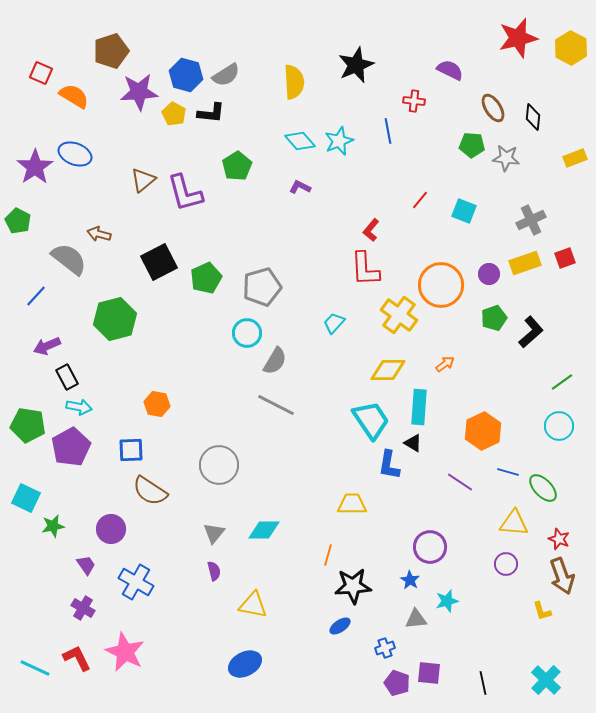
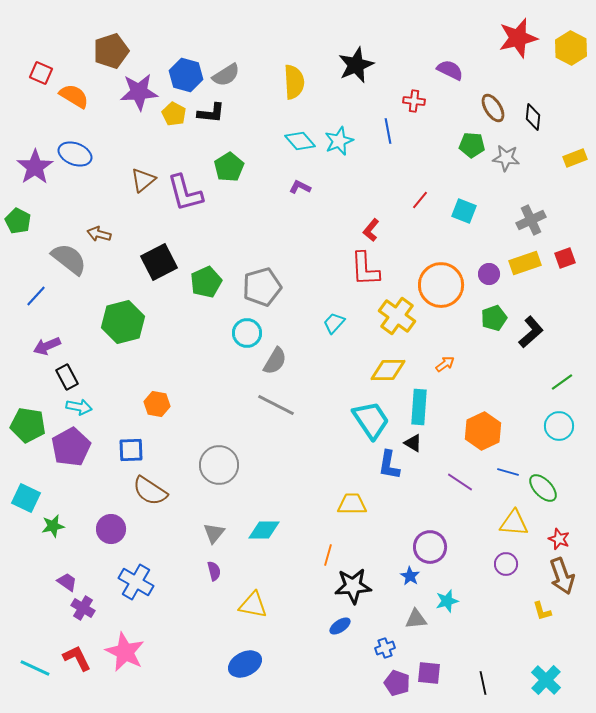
green pentagon at (237, 166): moved 8 px left, 1 px down
green pentagon at (206, 278): moved 4 px down
yellow cross at (399, 315): moved 2 px left, 1 px down
green hexagon at (115, 319): moved 8 px right, 3 px down
purple trapezoid at (86, 565): moved 19 px left, 17 px down; rotated 20 degrees counterclockwise
blue star at (410, 580): moved 4 px up
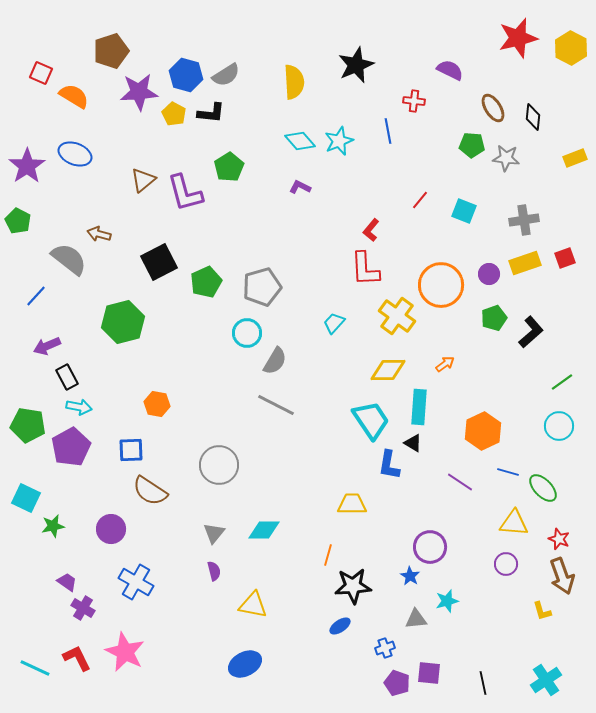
purple star at (35, 167): moved 8 px left, 1 px up
gray cross at (531, 220): moved 7 px left; rotated 16 degrees clockwise
cyan cross at (546, 680): rotated 12 degrees clockwise
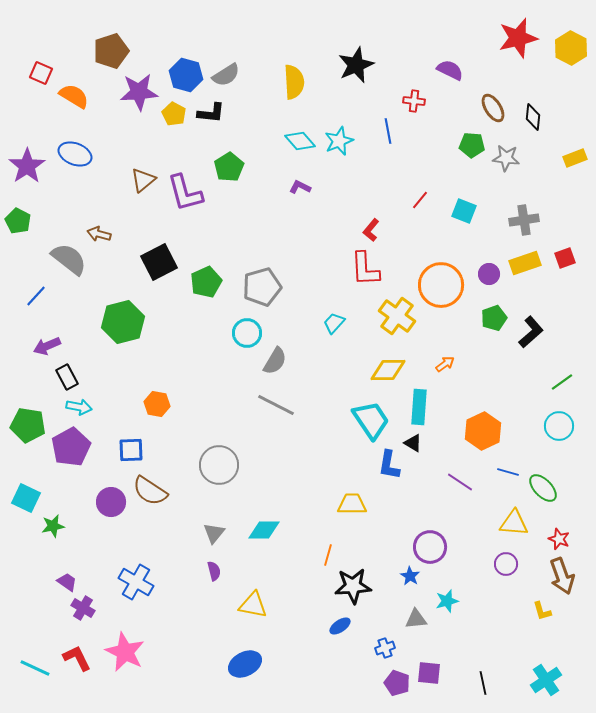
purple circle at (111, 529): moved 27 px up
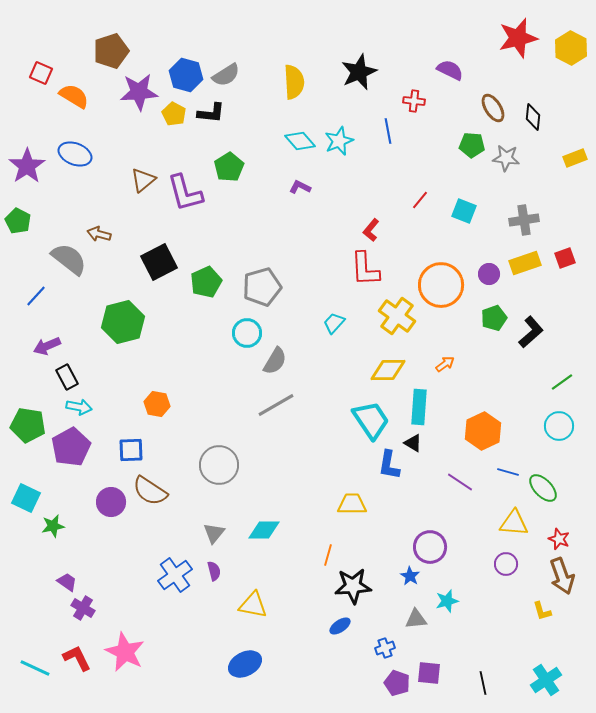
black star at (356, 65): moved 3 px right, 7 px down
gray line at (276, 405): rotated 57 degrees counterclockwise
blue cross at (136, 582): moved 39 px right, 7 px up; rotated 24 degrees clockwise
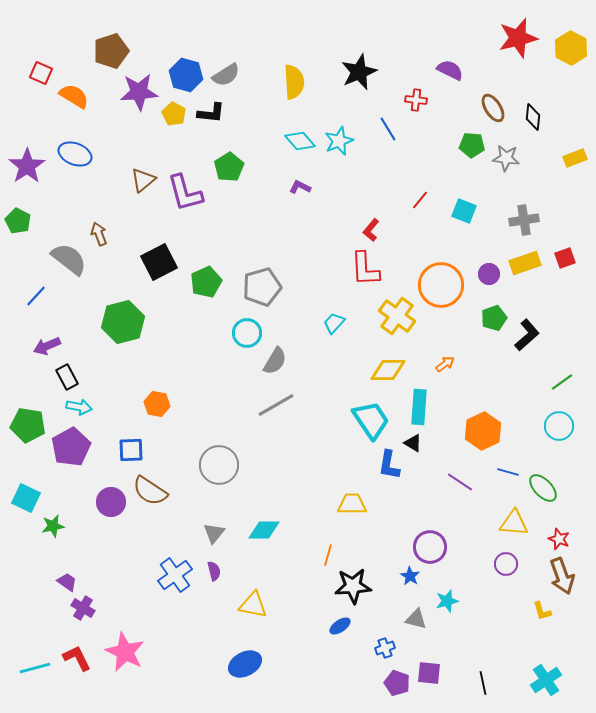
red cross at (414, 101): moved 2 px right, 1 px up
blue line at (388, 131): moved 2 px up; rotated 20 degrees counterclockwise
brown arrow at (99, 234): rotated 55 degrees clockwise
black L-shape at (531, 332): moved 4 px left, 3 px down
gray triangle at (416, 619): rotated 20 degrees clockwise
cyan line at (35, 668): rotated 40 degrees counterclockwise
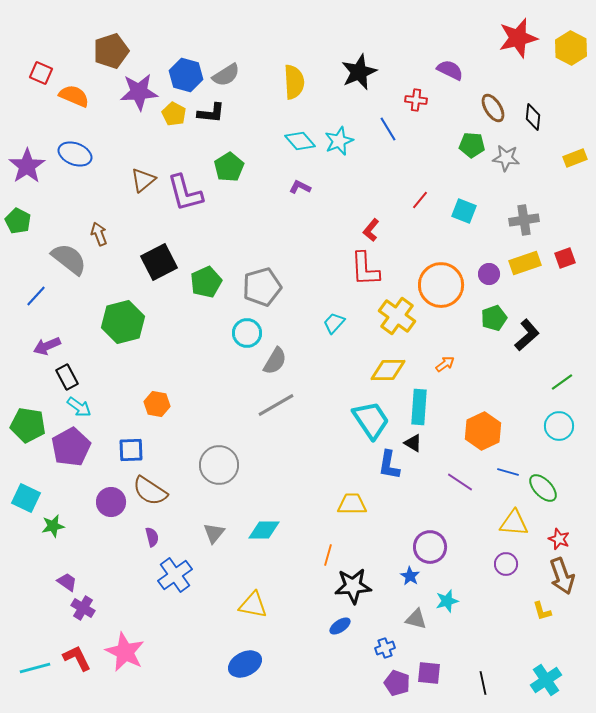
orange semicircle at (74, 96): rotated 8 degrees counterclockwise
cyan arrow at (79, 407): rotated 25 degrees clockwise
purple semicircle at (214, 571): moved 62 px left, 34 px up
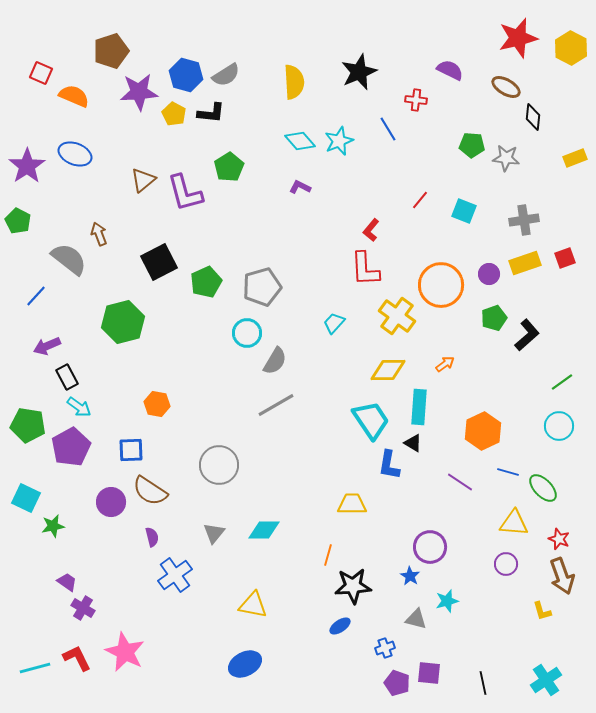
brown ellipse at (493, 108): moved 13 px right, 21 px up; rotated 28 degrees counterclockwise
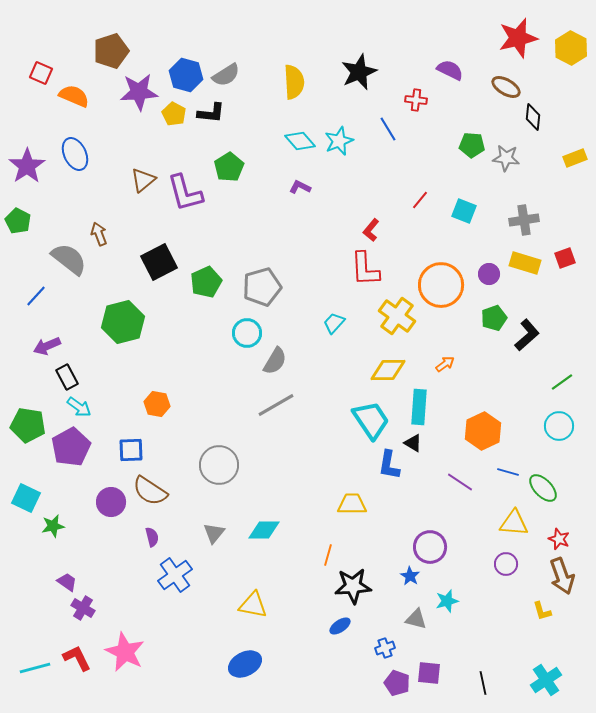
blue ellipse at (75, 154): rotated 44 degrees clockwise
yellow rectangle at (525, 263): rotated 36 degrees clockwise
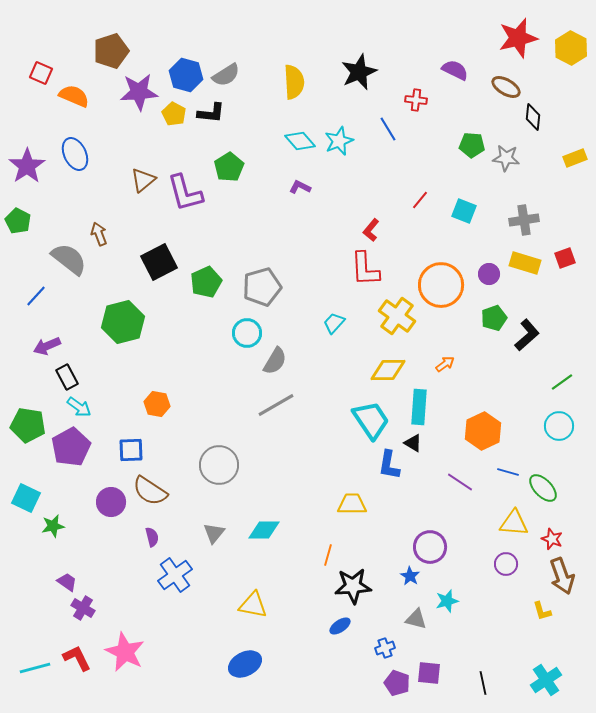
purple semicircle at (450, 70): moved 5 px right
red star at (559, 539): moved 7 px left
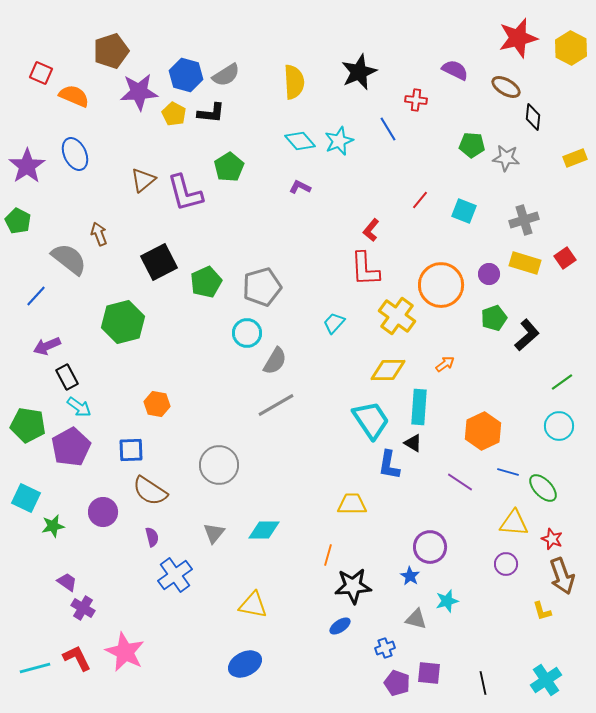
gray cross at (524, 220): rotated 8 degrees counterclockwise
red square at (565, 258): rotated 15 degrees counterclockwise
purple circle at (111, 502): moved 8 px left, 10 px down
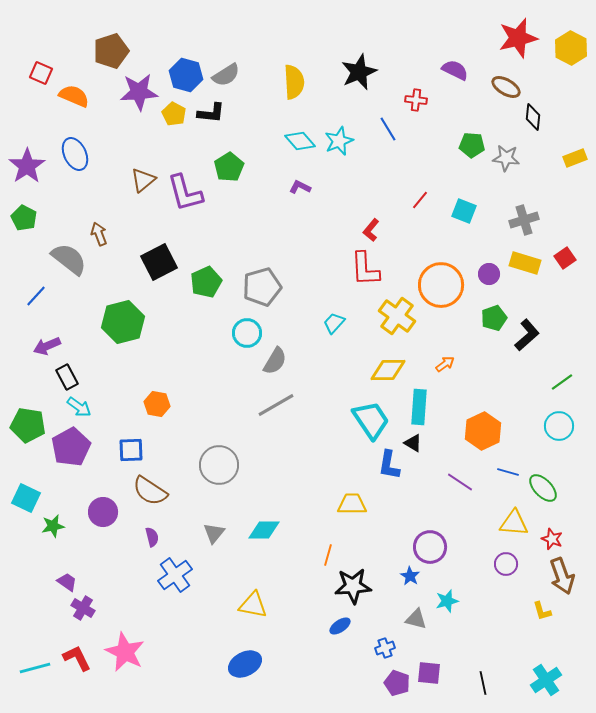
green pentagon at (18, 221): moved 6 px right, 3 px up
